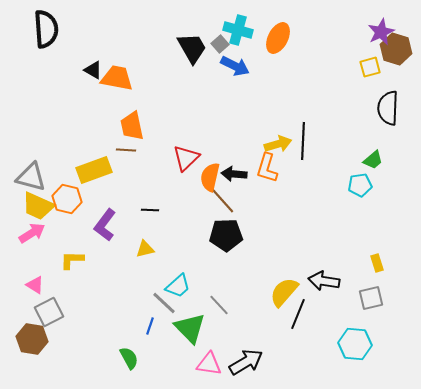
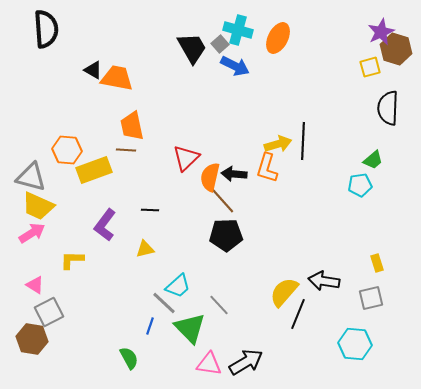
orange hexagon at (67, 199): moved 49 px up; rotated 8 degrees counterclockwise
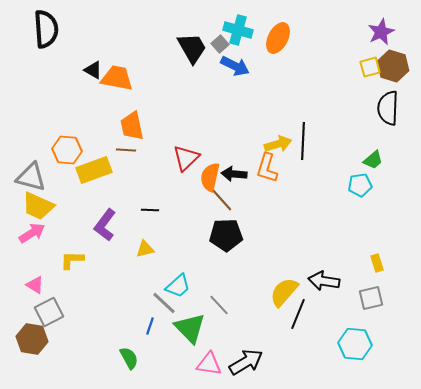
brown hexagon at (396, 49): moved 3 px left, 17 px down
brown line at (222, 200): moved 2 px left, 2 px up
